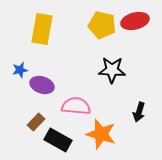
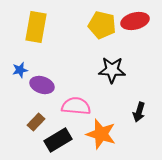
yellow rectangle: moved 6 px left, 2 px up
black rectangle: rotated 60 degrees counterclockwise
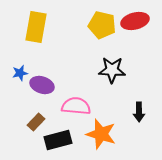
blue star: moved 3 px down
black arrow: rotated 18 degrees counterclockwise
black rectangle: rotated 16 degrees clockwise
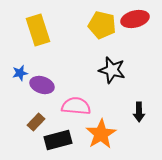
red ellipse: moved 2 px up
yellow rectangle: moved 2 px right, 3 px down; rotated 28 degrees counterclockwise
black star: rotated 12 degrees clockwise
orange star: rotated 24 degrees clockwise
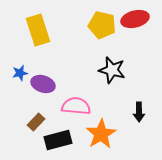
purple ellipse: moved 1 px right, 1 px up
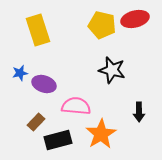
purple ellipse: moved 1 px right
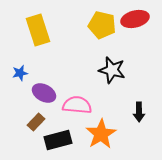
purple ellipse: moved 9 px down; rotated 10 degrees clockwise
pink semicircle: moved 1 px right, 1 px up
